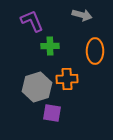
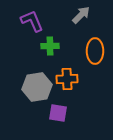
gray arrow: moved 1 px left; rotated 60 degrees counterclockwise
gray hexagon: rotated 8 degrees clockwise
purple square: moved 6 px right
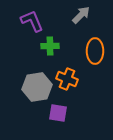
orange cross: rotated 25 degrees clockwise
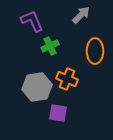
green cross: rotated 24 degrees counterclockwise
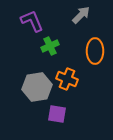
purple square: moved 1 px left, 1 px down
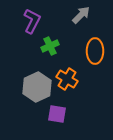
purple L-shape: rotated 50 degrees clockwise
orange cross: rotated 10 degrees clockwise
gray hexagon: rotated 16 degrees counterclockwise
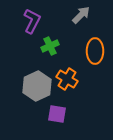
gray hexagon: moved 1 px up
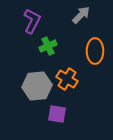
green cross: moved 2 px left
gray hexagon: rotated 20 degrees clockwise
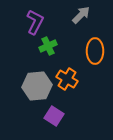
purple L-shape: moved 3 px right, 1 px down
purple square: moved 3 px left, 2 px down; rotated 24 degrees clockwise
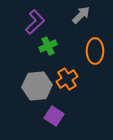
purple L-shape: rotated 20 degrees clockwise
orange cross: rotated 25 degrees clockwise
